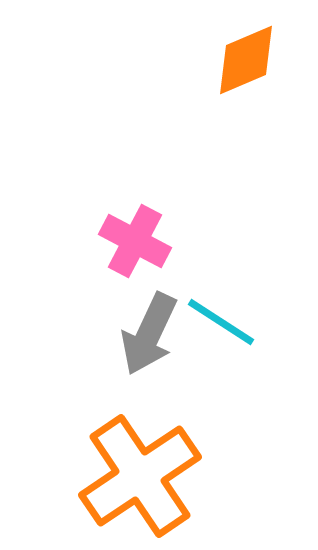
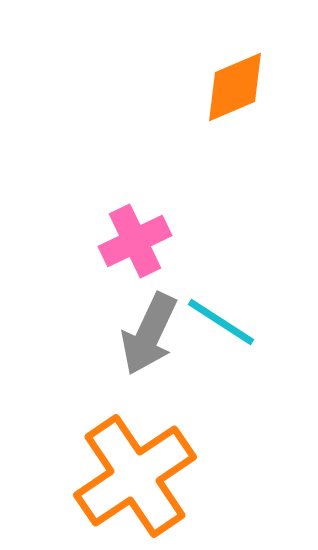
orange diamond: moved 11 px left, 27 px down
pink cross: rotated 36 degrees clockwise
orange cross: moved 5 px left
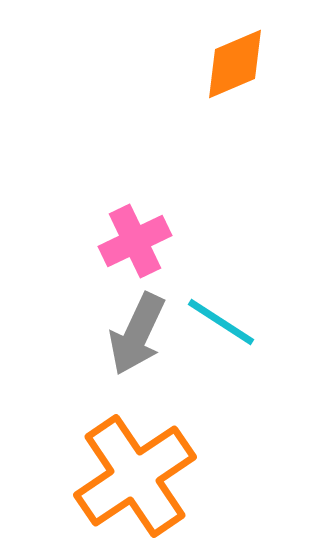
orange diamond: moved 23 px up
gray arrow: moved 12 px left
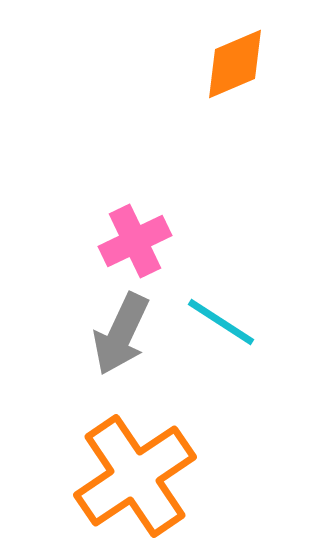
gray arrow: moved 16 px left
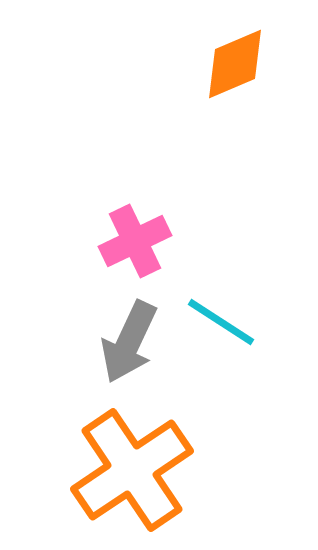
gray arrow: moved 8 px right, 8 px down
orange cross: moved 3 px left, 6 px up
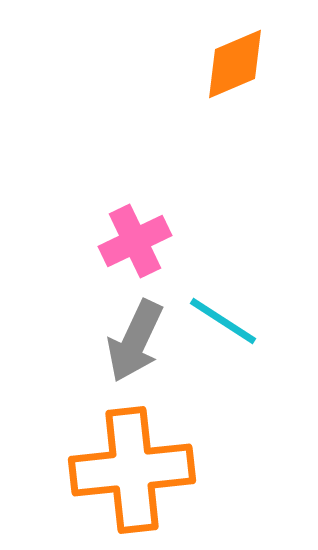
cyan line: moved 2 px right, 1 px up
gray arrow: moved 6 px right, 1 px up
orange cross: rotated 28 degrees clockwise
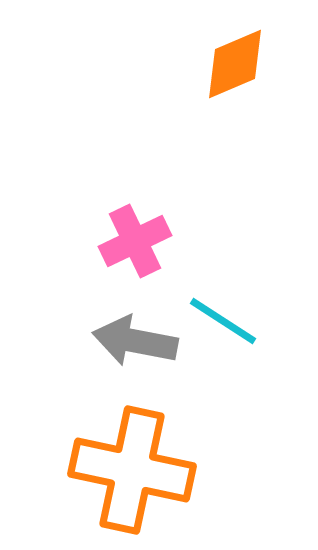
gray arrow: rotated 76 degrees clockwise
orange cross: rotated 18 degrees clockwise
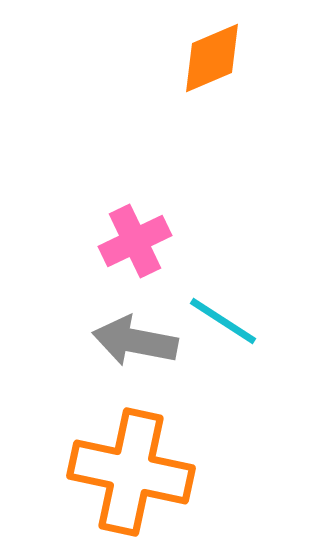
orange diamond: moved 23 px left, 6 px up
orange cross: moved 1 px left, 2 px down
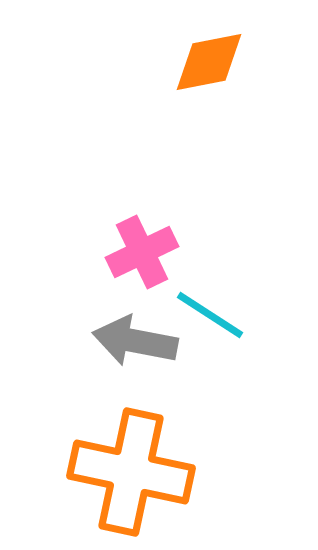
orange diamond: moved 3 px left, 4 px down; rotated 12 degrees clockwise
pink cross: moved 7 px right, 11 px down
cyan line: moved 13 px left, 6 px up
